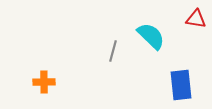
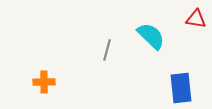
gray line: moved 6 px left, 1 px up
blue rectangle: moved 3 px down
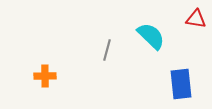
orange cross: moved 1 px right, 6 px up
blue rectangle: moved 4 px up
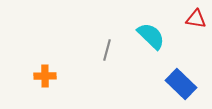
blue rectangle: rotated 40 degrees counterclockwise
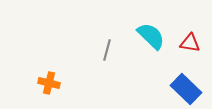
red triangle: moved 6 px left, 24 px down
orange cross: moved 4 px right, 7 px down; rotated 15 degrees clockwise
blue rectangle: moved 5 px right, 5 px down
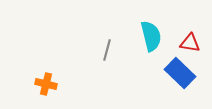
cyan semicircle: rotated 32 degrees clockwise
orange cross: moved 3 px left, 1 px down
blue rectangle: moved 6 px left, 16 px up
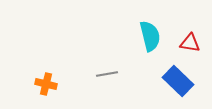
cyan semicircle: moved 1 px left
gray line: moved 24 px down; rotated 65 degrees clockwise
blue rectangle: moved 2 px left, 8 px down
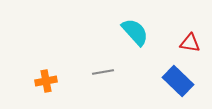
cyan semicircle: moved 15 px left, 4 px up; rotated 28 degrees counterclockwise
gray line: moved 4 px left, 2 px up
orange cross: moved 3 px up; rotated 25 degrees counterclockwise
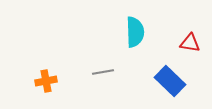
cyan semicircle: rotated 40 degrees clockwise
blue rectangle: moved 8 px left
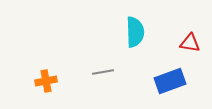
blue rectangle: rotated 64 degrees counterclockwise
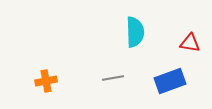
gray line: moved 10 px right, 6 px down
